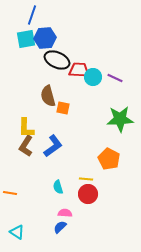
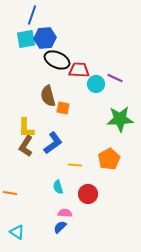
cyan circle: moved 3 px right, 7 px down
blue L-shape: moved 3 px up
orange pentagon: rotated 15 degrees clockwise
yellow line: moved 11 px left, 14 px up
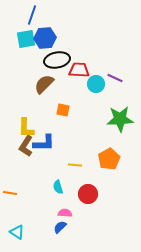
black ellipse: rotated 35 degrees counterclockwise
brown semicircle: moved 4 px left, 12 px up; rotated 60 degrees clockwise
orange square: moved 2 px down
blue L-shape: moved 9 px left; rotated 35 degrees clockwise
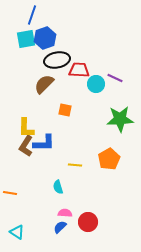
blue hexagon: rotated 15 degrees counterclockwise
orange square: moved 2 px right
red circle: moved 28 px down
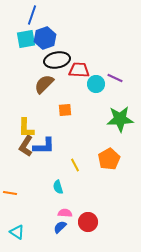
orange square: rotated 16 degrees counterclockwise
blue L-shape: moved 3 px down
yellow line: rotated 56 degrees clockwise
